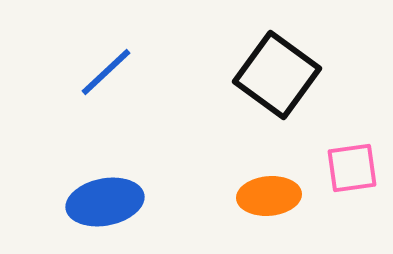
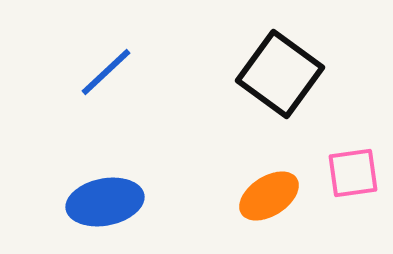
black square: moved 3 px right, 1 px up
pink square: moved 1 px right, 5 px down
orange ellipse: rotated 28 degrees counterclockwise
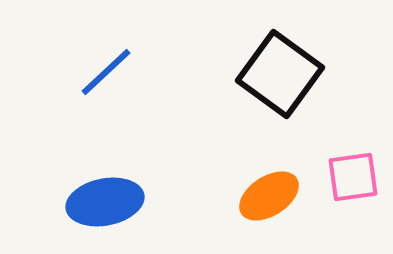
pink square: moved 4 px down
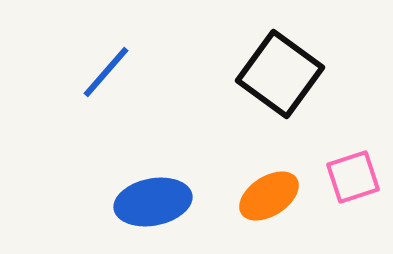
blue line: rotated 6 degrees counterclockwise
pink square: rotated 10 degrees counterclockwise
blue ellipse: moved 48 px right
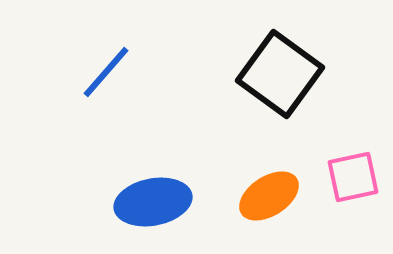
pink square: rotated 6 degrees clockwise
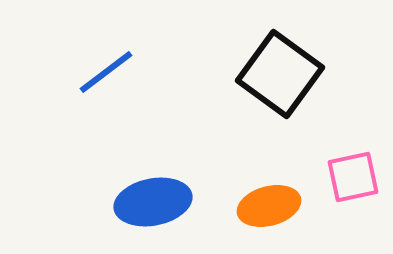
blue line: rotated 12 degrees clockwise
orange ellipse: moved 10 px down; rotated 18 degrees clockwise
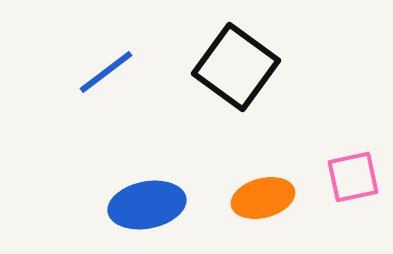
black square: moved 44 px left, 7 px up
blue ellipse: moved 6 px left, 3 px down
orange ellipse: moved 6 px left, 8 px up
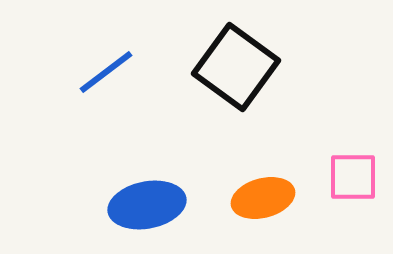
pink square: rotated 12 degrees clockwise
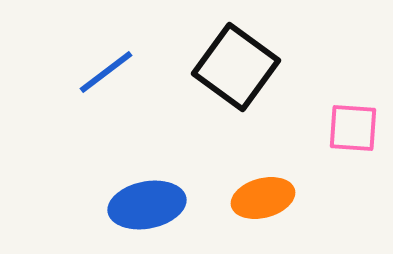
pink square: moved 49 px up; rotated 4 degrees clockwise
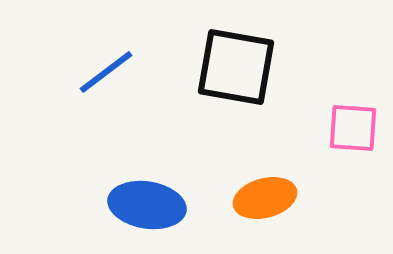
black square: rotated 26 degrees counterclockwise
orange ellipse: moved 2 px right
blue ellipse: rotated 20 degrees clockwise
